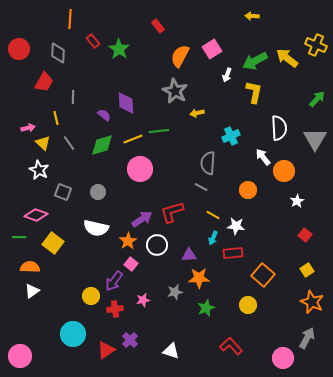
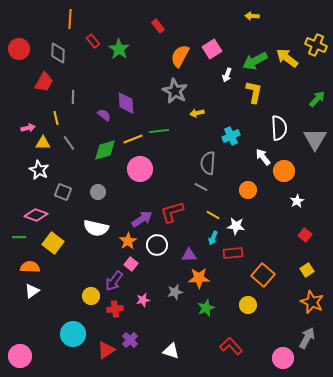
yellow triangle at (43, 143): rotated 42 degrees counterclockwise
green diamond at (102, 145): moved 3 px right, 5 px down
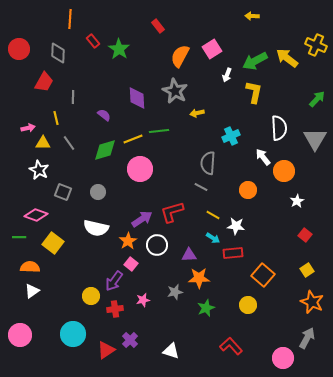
purple diamond at (126, 103): moved 11 px right, 5 px up
cyan arrow at (213, 238): rotated 80 degrees counterclockwise
pink circle at (20, 356): moved 21 px up
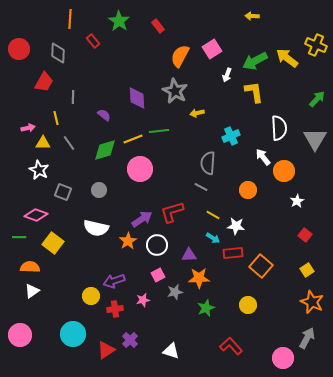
green star at (119, 49): moved 28 px up
yellow L-shape at (254, 92): rotated 20 degrees counterclockwise
gray circle at (98, 192): moved 1 px right, 2 px up
pink square at (131, 264): moved 27 px right, 11 px down; rotated 24 degrees clockwise
orange square at (263, 275): moved 2 px left, 9 px up
purple arrow at (114, 281): rotated 35 degrees clockwise
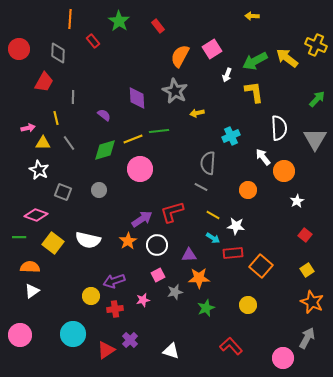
white semicircle at (96, 228): moved 8 px left, 12 px down
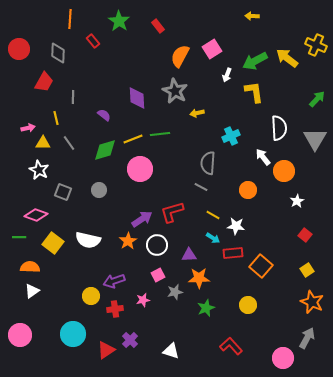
green line at (159, 131): moved 1 px right, 3 px down
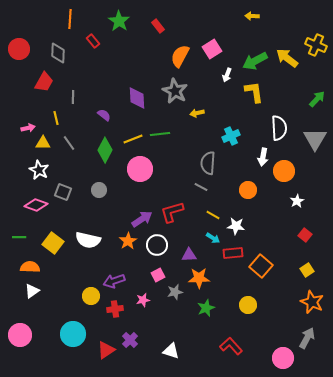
green diamond at (105, 150): rotated 45 degrees counterclockwise
white arrow at (263, 157): rotated 132 degrees counterclockwise
pink diamond at (36, 215): moved 10 px up
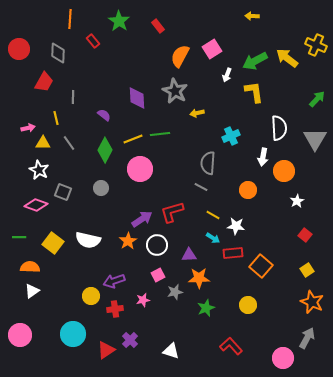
gray circle at (99, 190): moved 2 px right, 2 px up
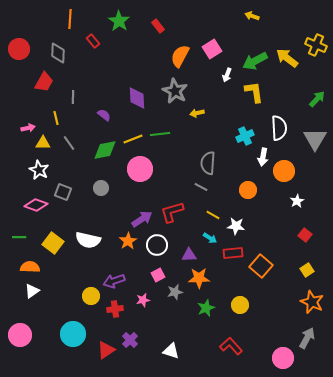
yellow arrow at (252, 16): rotated 16 degrees clockwise
cyan cross at (231, 136): moved 14 px right
green diamond at (105, 150): rotated 50 degrees clockwise
cyan arrow at (213, 238): moved 3 px left
yellow circle at (248, 305): moved 8 px left
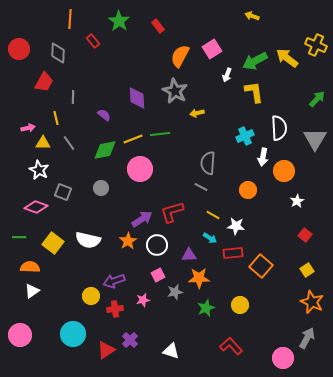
pink diamond at (36, 205): moved 2 px down
